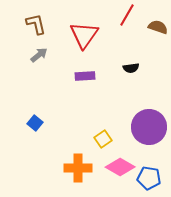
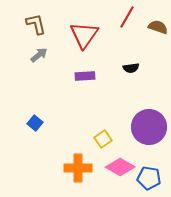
red line: moved 2 px down
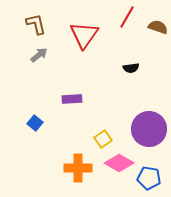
purple rectangle: moved 13 px left, 23 px down
purple circle: moved 2 px down
pink diamond: moved 1 px left, 4 px up
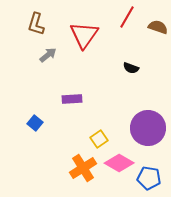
brown L-shape: rotated 150 degrees counterclockwise
gray arrow: moved 9 px right
black semicircle: rotated 28 degrees clockwise
purple circle: moved 1 px left, 1 px up
yellow square: moved 4 px left
orange cross: moved 5 px right; rotated 32 degrees counterclockwise
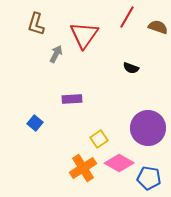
gray arrow: moved 8 px right, 1 px up; rotated 24 degrees counterclockwise
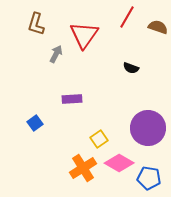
blue square: rotated 14 degrees clockwise
